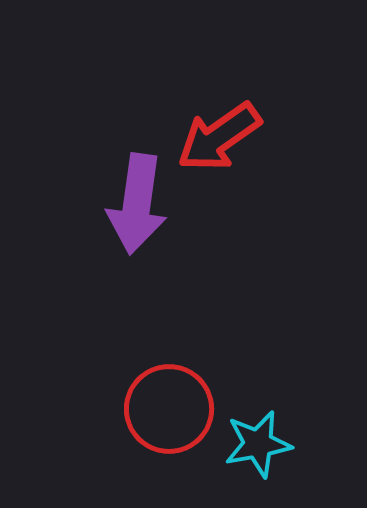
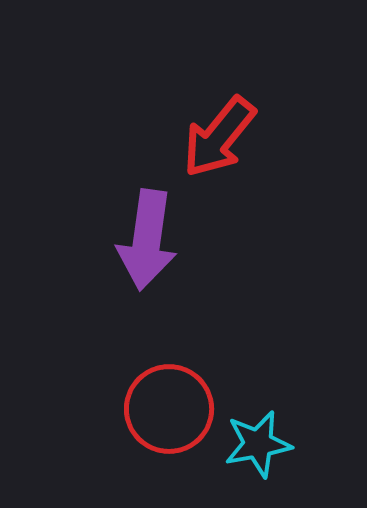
red arrow: rotated 16 degrees counterclockwise
purple arrow: moved 10 px right, 36 px down
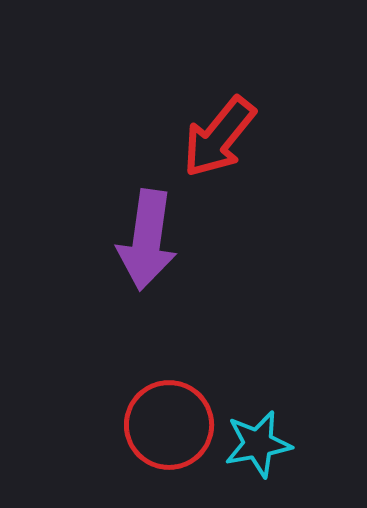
red circle: moved 16 px down
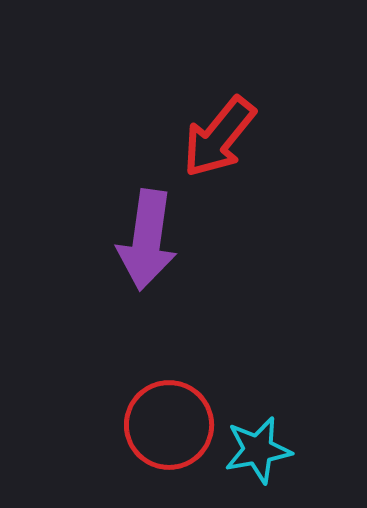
cyan star: moved 6 px down
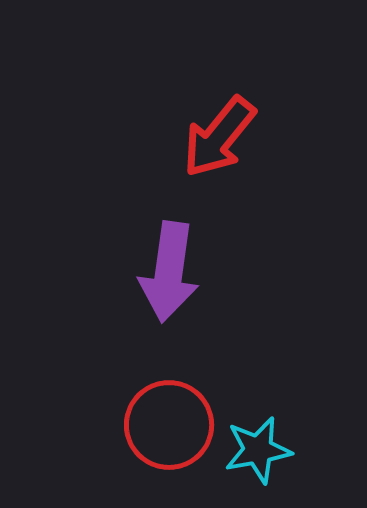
purple arrow: moved 22 px right, 32 px down
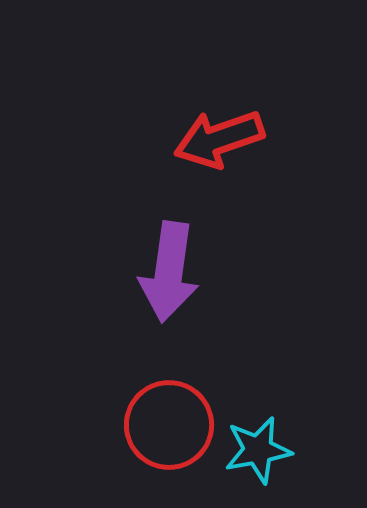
red arrow: moved 2 px down; rotated 32 degrees clockwise
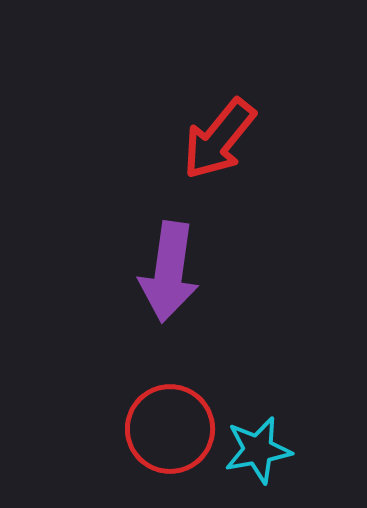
red arrow: rotated 32 degrees counterclockwise
red circle: moved 1 px right, 4 px down
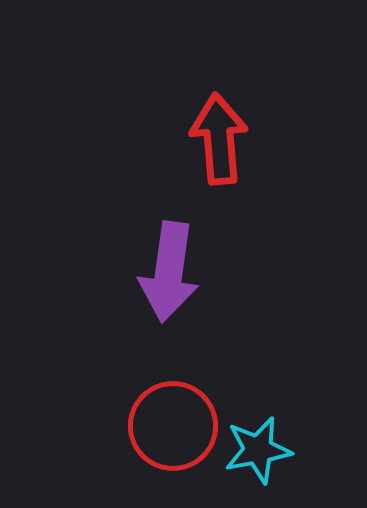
red arrow: rotated 136 degrees clockwise
red circle: moved 3 px right, 3 px up
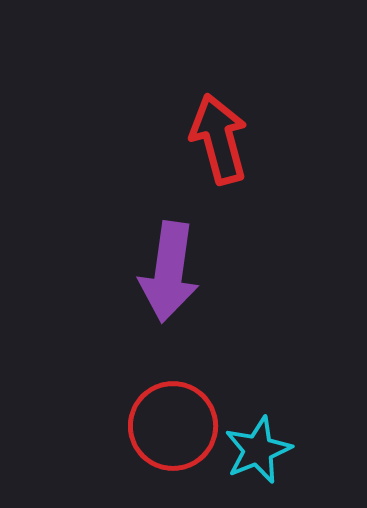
red arrow: rotated 10 degrees counterclockwise
cyan star: rotated 12 degrees counterclockwise
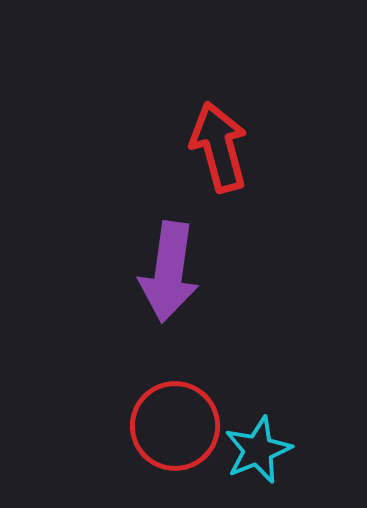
red arrow: moved 8 px down
red circle: moved 2 px right
